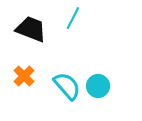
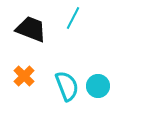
cyan semicircle: rotated 20 degrees clockwise
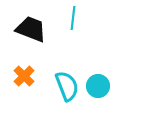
cyan line: rotated 20 degrees counterclockwise
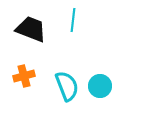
cyan line: moved 2 px down
orange cross: rotated 30 degrees clockwise
cyan circle: moved 2 px right
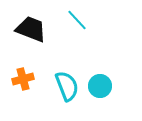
cyan line: moved 4 px right; rotated 50 degrees counterclockwise
orange cross: moved 1 px left, 3 px down
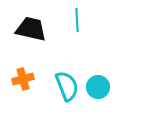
cyan line: rotated 40 degrees clockwise
black trapezoid: rotated 8 degrees counterclockwise
cyan circle: moved 2 px left, 1 px down
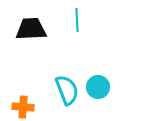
black trapezoid: rotated 16 degrees counterclockwise
orange cross: moved 28 px down; rotated 20 degrees clockwise
cyan semicircle: moved 4 px down
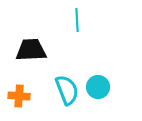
black trapezoid: moved 21 px down
orange cross: moved 4 px left, 11 px up
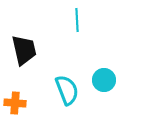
black trapezoid: moved 7 px left; rotated 80 degrees clockwise
cyan circle: moved 6 px right, 7 px up
orange cross: moved 4 px left, 7 px down
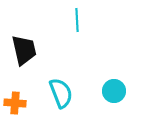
cyan circle: moved 10 px right, 11 px down
cyan semicircle: moved 6 px left, 3 px down
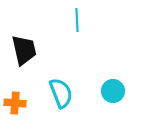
cyan circle: moved 1 px left
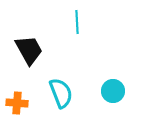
cyan line: moved 2 px down
black trapezoid: moved 5 px right; rotated 16 degrees counterclockwise
orange cross: moved 2 px right
